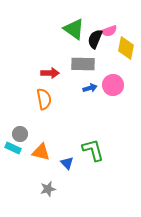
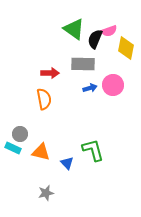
gray star: moved 2 px left, 4 px down
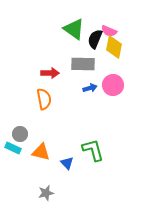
pink semicircle: rotated 42 degrees clockwise
yellow diamond: moved 12 px left, 1 px up
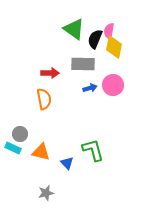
pink semicircle: rotated 77 degrees clockwise
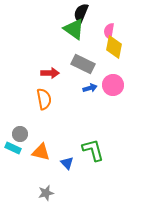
black semicircle: moved 14 px left, 26 px up
gray rectangle: rotated 25 degrees clockwise
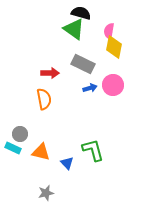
black semicircle: rotated 84 degrees clockwise
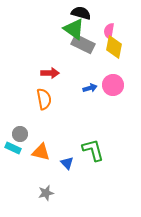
gray rectangle: moved 20 px up
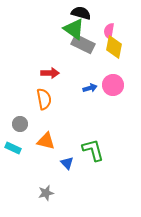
gray circle: moved 10 px up
orange triangle: moved 5 px right, 11 px up
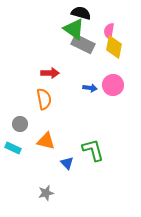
blue arrow: rotated 24 degrees clockwise
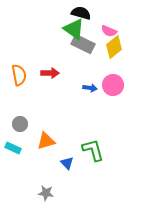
pink semicircle: rotated 77 degrees counterclockwise
yellow diamond: rotated 40 degrees clockwise
orange semicircle: moved 25 px left, 24 px up
orange triangle: rotated 30 degrees counterclockwise
gray star: rotated 21 degrees clockwise
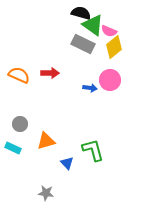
green triangle: moved 19 px right, 4 px up
orange semicircle: rotated 55 degrees counterclockwise
pink circle: moved 3 px left, 5 px up
